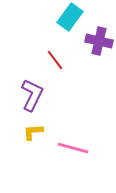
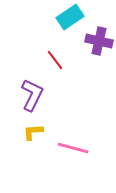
cyan rectangle: rotated 20 degrees clockwise
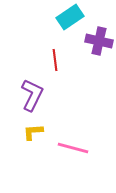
red line: rotated 30 degrees clockwise
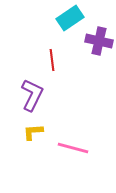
cyan rectangle: moved 1 px down
red line: moved 3 px left
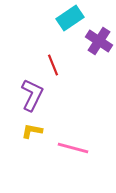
purple cross: rotated 20 degrees clockwise
red line: moved 1 px right, 5 px down; rotated 15 degrees counterclockwise
yellow L-shape: moved 1 px left, 1 px up; rotated 15 degrees clockwise
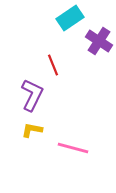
yellow L-shape: moved 1 px up
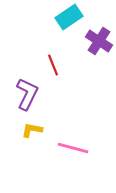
cyan rectangle: moved 1 px left, 1 px up
purple L-shape: moved 5 px left, 1 px up
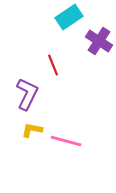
pink line: moved 7 px left, 7 px up
